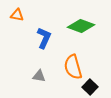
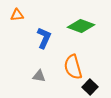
orange triangle: rotated 16 degrees counterclockwise
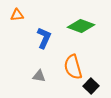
black square: moved 1 px right, 1 px up
